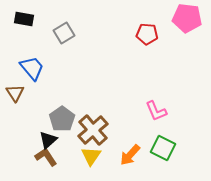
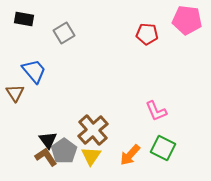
pink pentagon: moved 2 px down
blue trapezoid: moved 2 px right, 3 px down
gray pentagon: moved 2 px right, 32 px down
black triangle: rotated 24 degrees counterclockwise
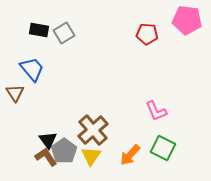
black rectangle: moved 15 px right, 11 px down
blue trapezoid: moved 2 px left, 2 px up
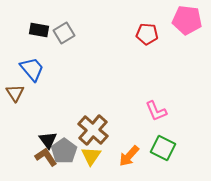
brown cross: rotated 8 degrees counterclockwise
orange arrow: moved 1 px left, 1 px down
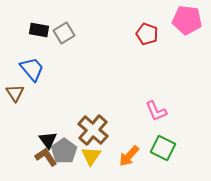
red pentagon: rotated 15 degrees clockwise
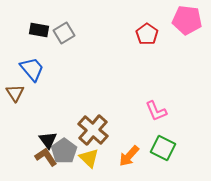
red pentagon: rotated 15 degrees clockwise
yellow triangle: moved 2 px left, 2 px down; rotated 20 degrees counterclockwise
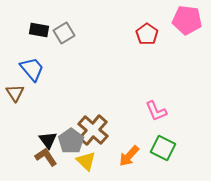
gray pentagon: moved 7 px right, 10 px up
yellow triangle: moved 3 px left, 3 px down
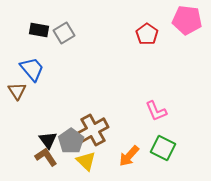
brown triangle: moved 2 px right, 2 px up
brown cross: rotated 20 degrees clockwise
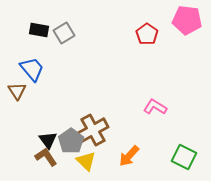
pink L-shape: moved 1 px left, 4 px up; rotated 145 degrees clockwise
green square: moved 21 px right, 9 px down
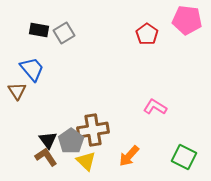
brown cross: rotated 20 degrees clockwise
